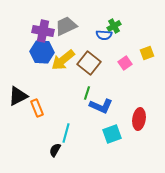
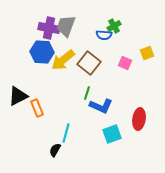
gray trapezoid: rotated 45 degrees counterclockwise
purple cross: moved 6 px right, 3 px up
pink square: rotated 32 degrees counterclockwise
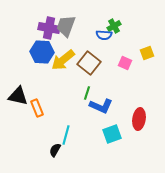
black triangle: rotated 40 degrees clockwise
cyan line: moved 2 px down
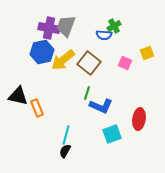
blue hexagon: rotated 15 degrees counterclockwise
black semicircle: moved 10 px right, 1 px down
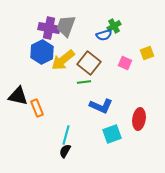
blue semicircle: rotated 21 degrees counterclockwise
blue hexagon: rotated 15 degrees counterclockwise
green line: moved 3 px left, 11 px up; rotated 64 degrees clockwise
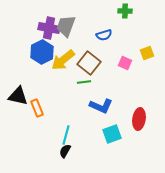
green cross: moved 11 px right, 15 px up; rotated 32 degrees clockwise
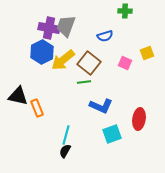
blue semicircle: moved 1 px right, 1 px down
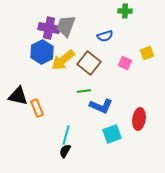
green line: moved 9 px down
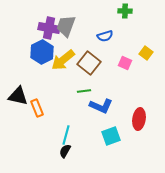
yellow square: moved 1 px left; rotated 32 degrees counterclockwise
cyan square: moved 1 px left, 2 px down
